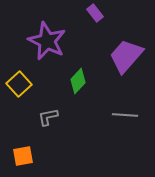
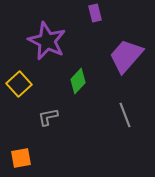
purple rectangle: rotated 24 degrees clockwise
gray line: rotated 65 degrees clockwise
orange square: moved 2 px left, 2 px down
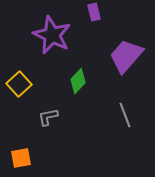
purple rectangle: moved 1 px left, 1 px up
purple star: moved 5 px right, 6 px up
